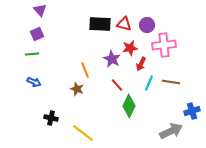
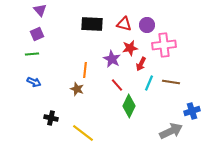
black rectangle: moved 8 px left
orange line: rotated 28 degrees clockwise
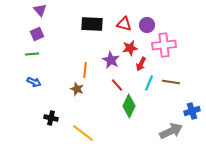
purple star: moved 1 px left, 1 px down
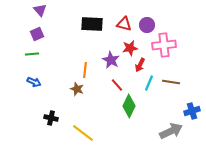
red arrow: moved 1 px left, 1 px down
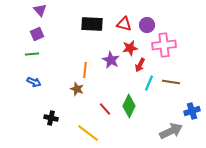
red line: moved 12 px left, 24 px down
yellow line: moved 5 px right
